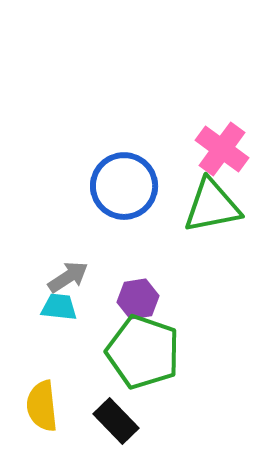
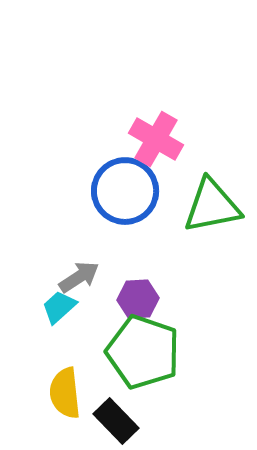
pink cross: moved 66 px left, 10 px up; rotated 6 degrees counterclockwise
blue circle: moved 1 px right, 5 px down
gray arrow: moved 11 px right
purple hexagon: rotated 6 degrees clockwise
cyan trapezoid: rotated 48 degrees counterclockwise
yellow semicircle: moved 23 px right, 13 px up
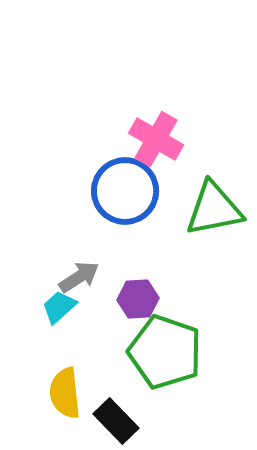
green triangle: moved 2 px right, 3 px down
green pentagon: moved 22 px right
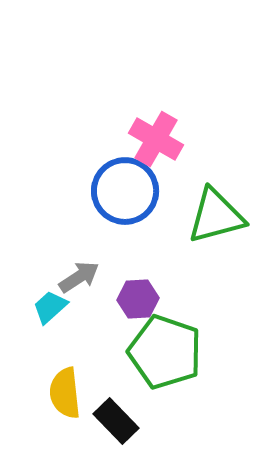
green triangle: moved 2 px right, 7 px down; rotated 4 degrees counterclockwise
cyan trapezoid: moved 9 px left
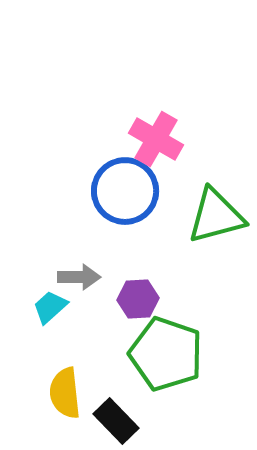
gray arrow: rotated 33 degrees clockwise
green pentagon: moved 1 px right, 2 px down
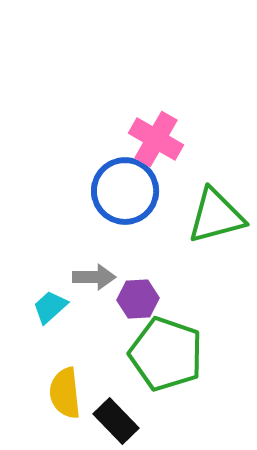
gray arrow: moved 15 px right
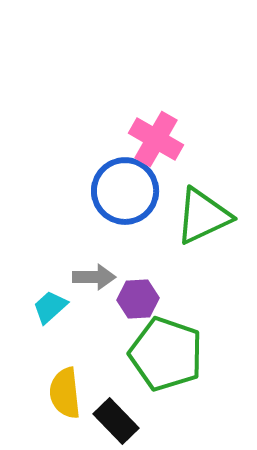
green triangle: moved 13 px left; rotated 10 degrees counterclockwise
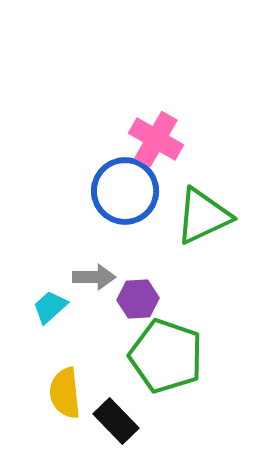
green pentagon: moved 2 px down
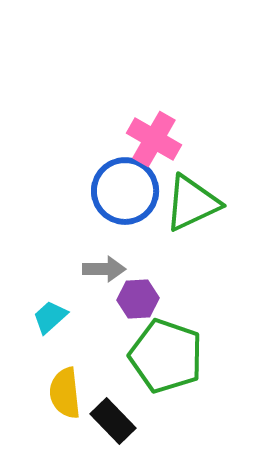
pink cross: moved 2 px left
green triangle: moved 11 px left, 13 px up
gray arrow: moved 10 px right, 8 px up
cyan trapezoid: moved 10 px down
black rectangle: moved 3 px left
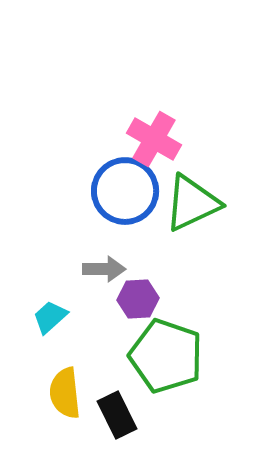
black rectangle: moved 4 px right, 6 px up; rotated 18 degrees clockwise
